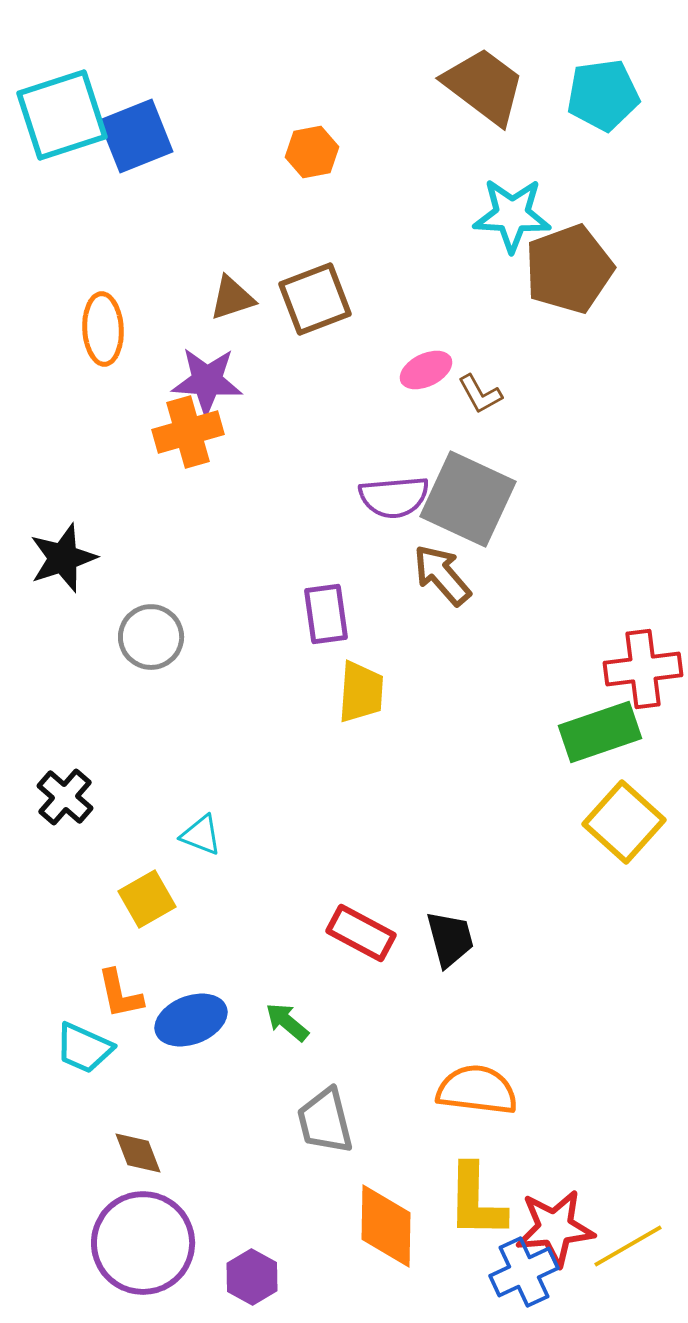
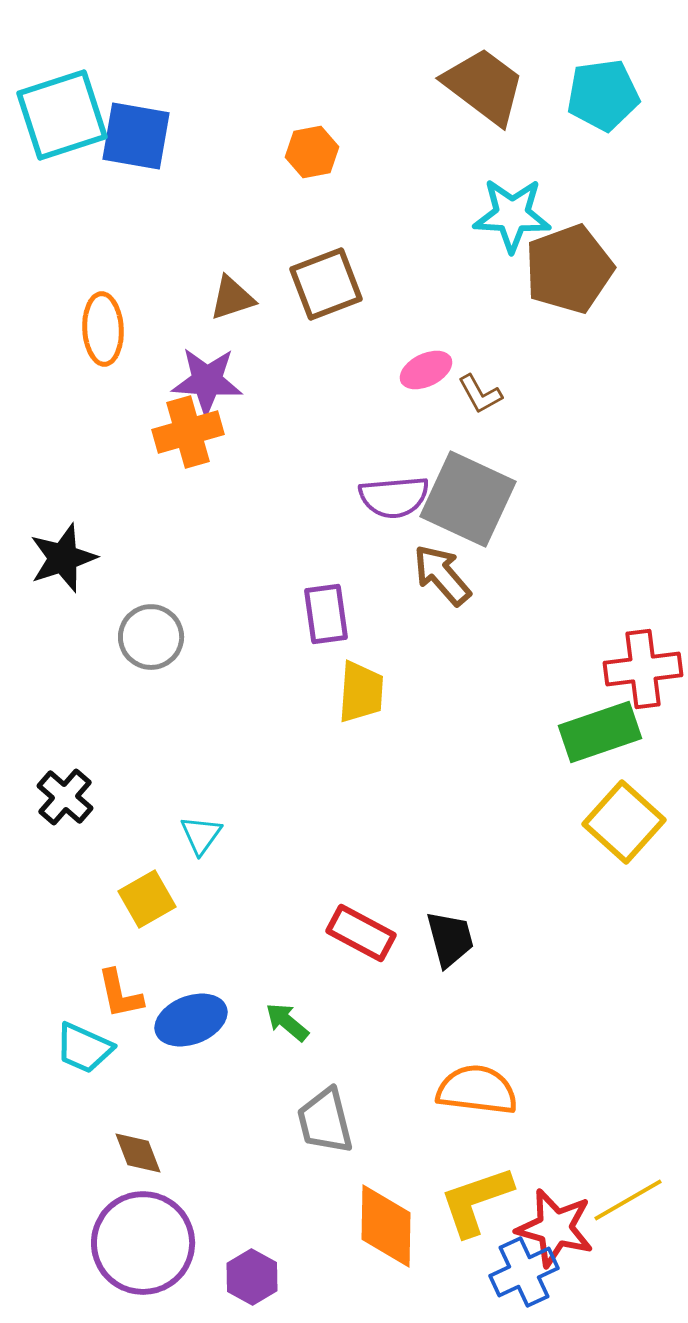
blue square at (136, 136): rotated 32 degrees clockwise
brown square at (315, 299): moved 11 px right, 15 px up
cyan triangle at (201, 835): rotated 45 degrees clockwise
yellow L-shape at (476, 1201): rotated 70 degrees clockwise
red star at (555, 1228): rotated 20 degrees clockwise
yellow line at (628, 1246): moved 46 px up
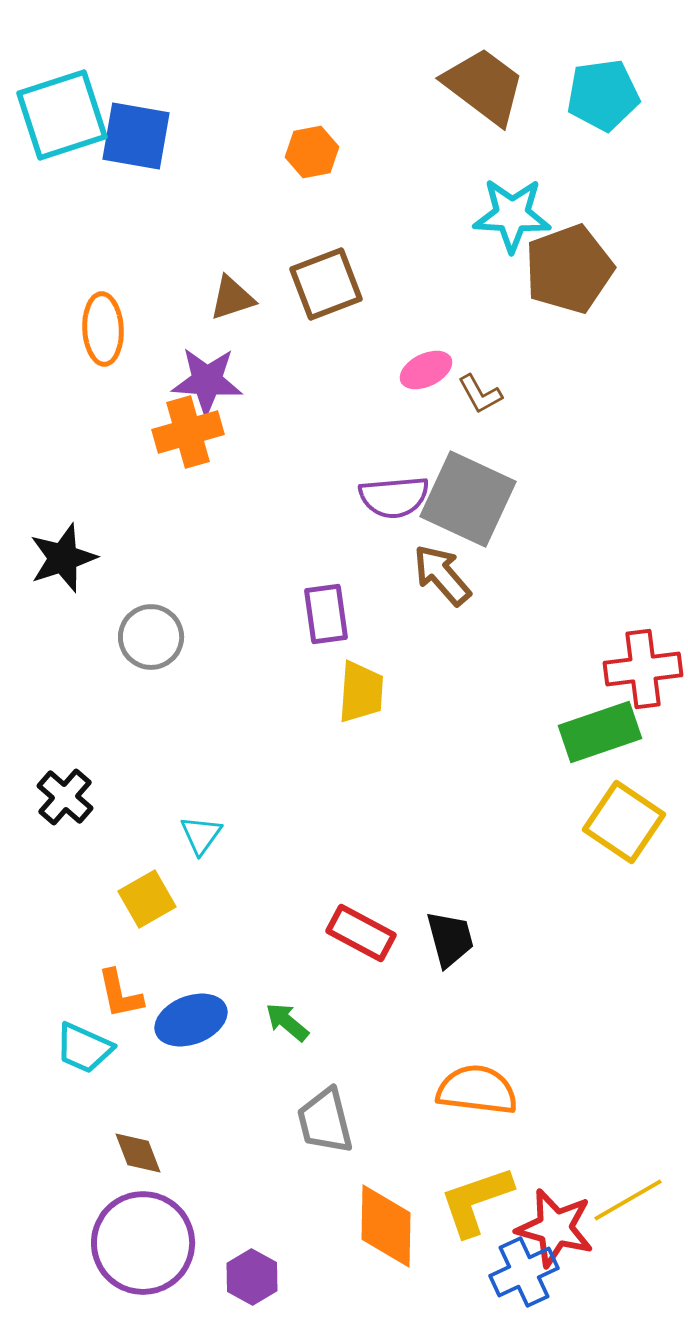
yellow square at (624, 822): rotated 8 degrees counterclockwise
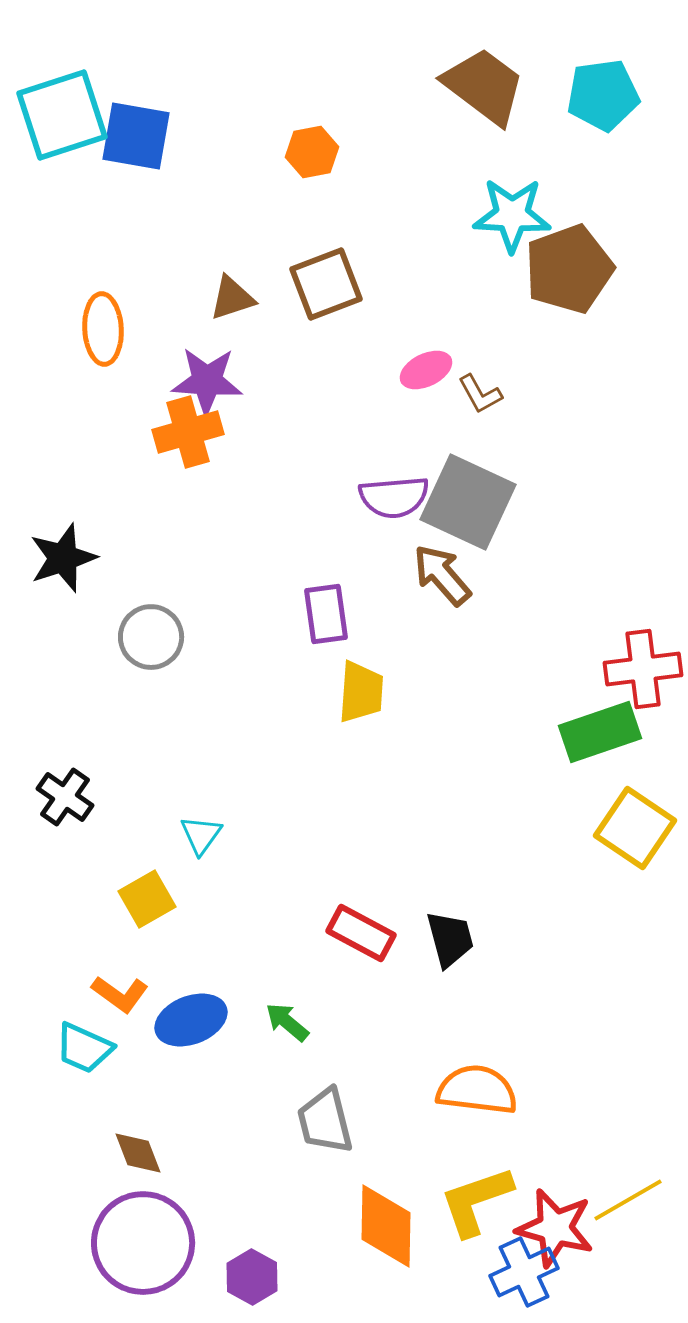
gray square at (468, 499): moved 3 px down
black cross at (65, 797): rotated 6 degrees counterclockwise
yellow square at (624, 822): moved 11 px right, 6 px down
orange L-shape at (120, 994): rotated 42 degrees counterclockwise
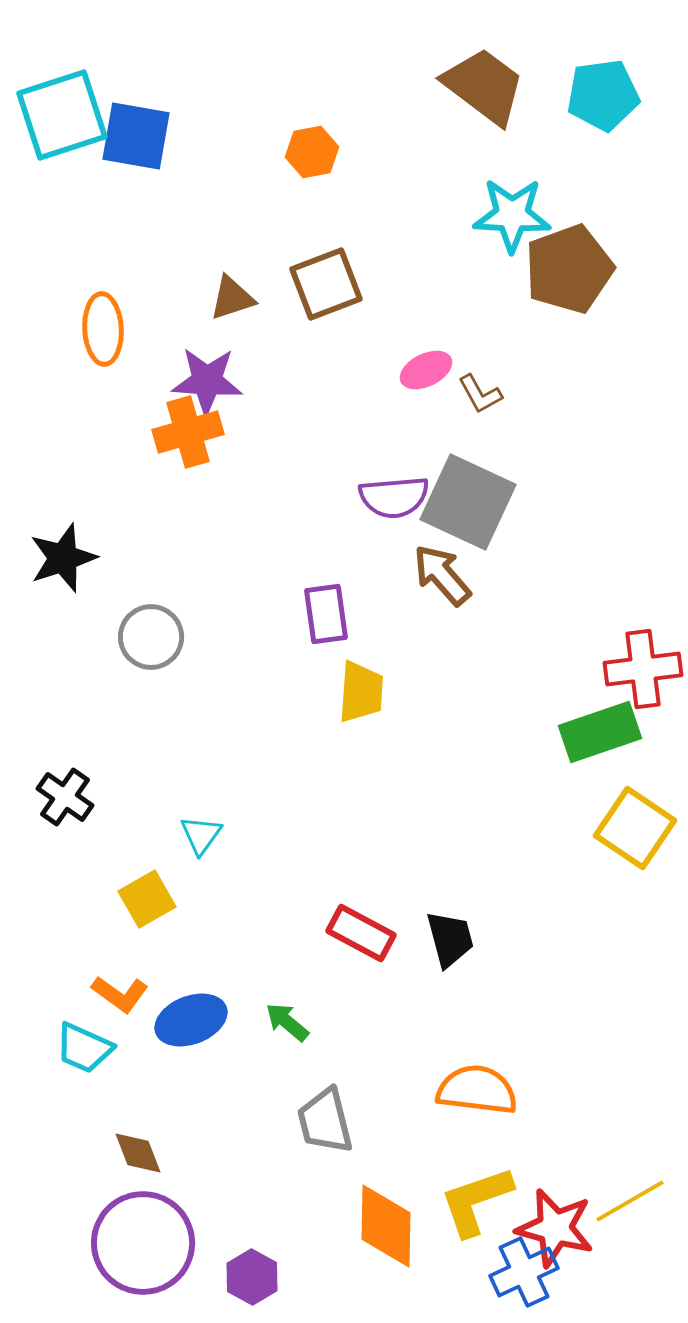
yellow line at (628, 1200): moved 2 px right, 1 px down
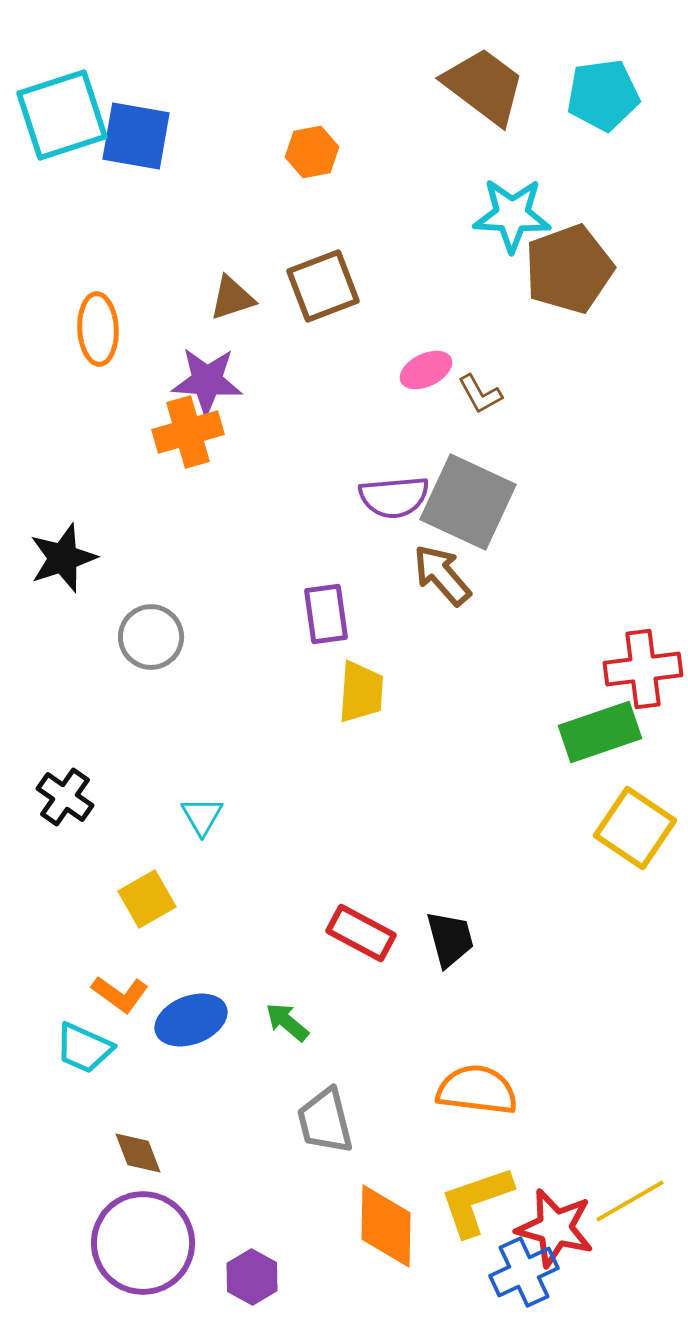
brown square at (326, 284): moved 3 px left, 2 px down
orange ellipse at (103, 329): moved 5 px left
cyan triangle at (201, 835): moved 1 px right, 19 px up; rotated 6 degrees counterclockwise
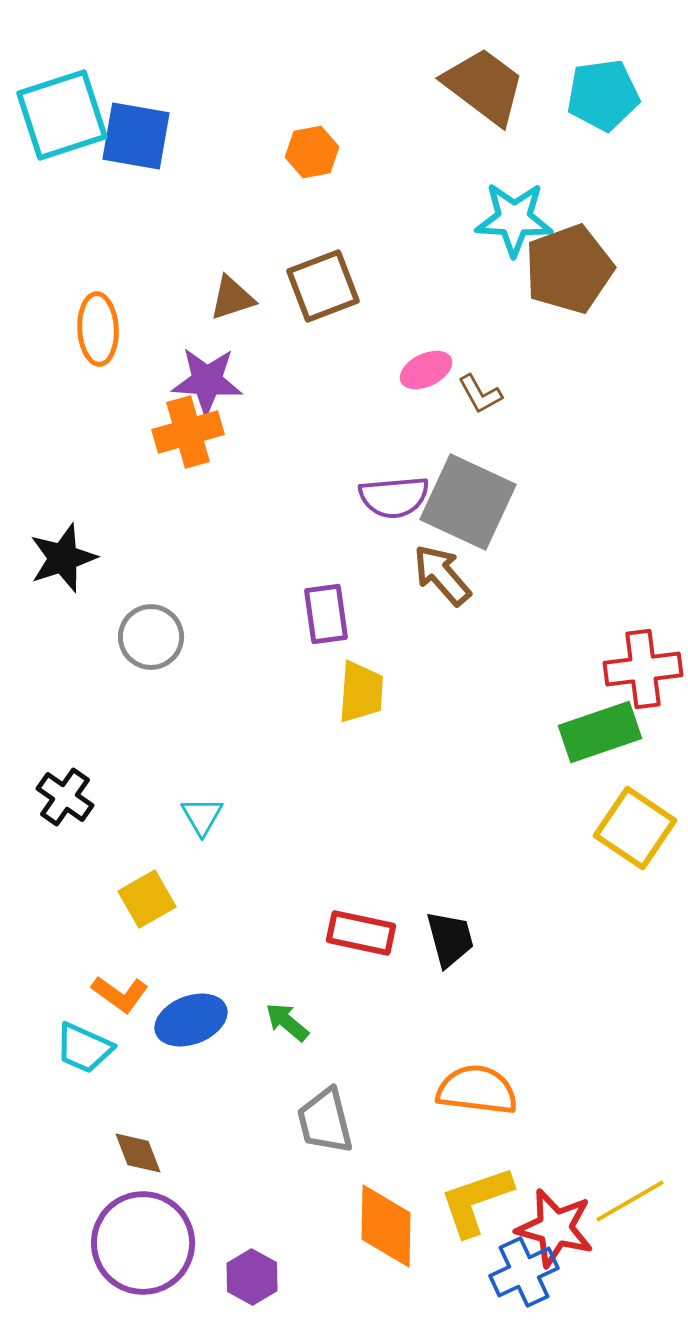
cyan star at (512, 215): moved 2 px right, 4 px down
red rectangle at (361, 933): rotated 16 degrees counterclockwise
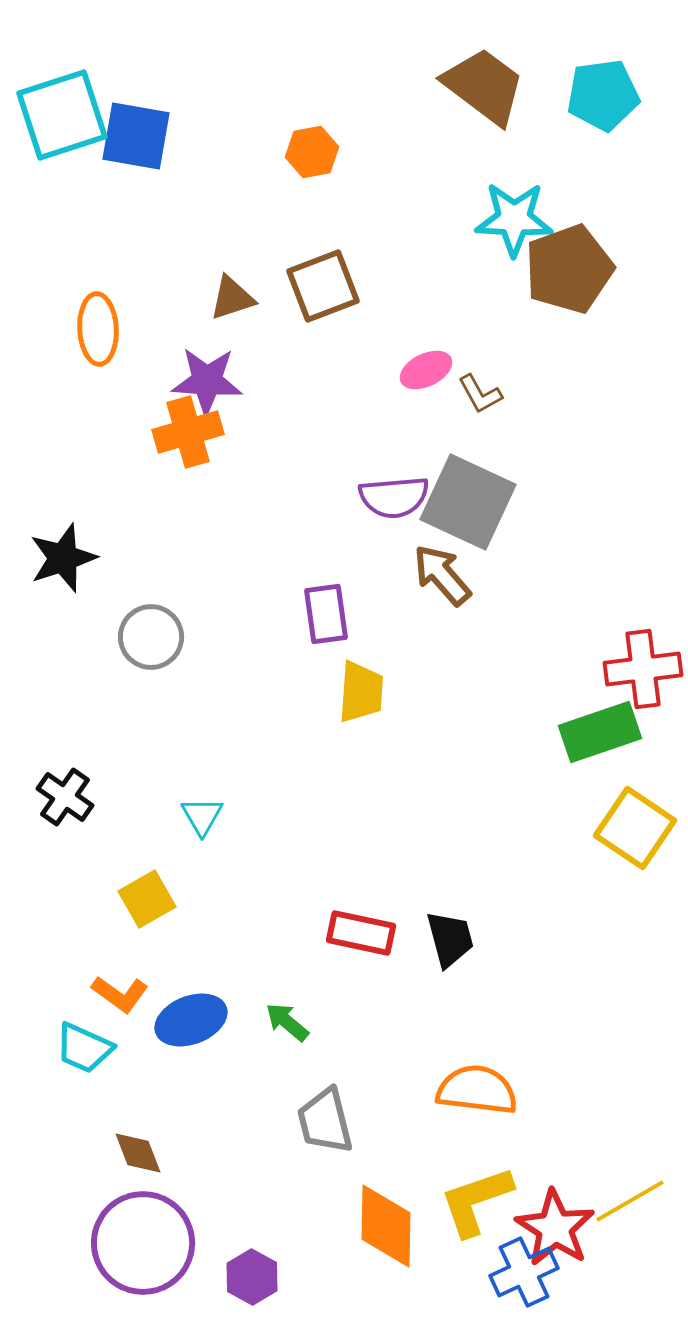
red star at (555, 1228): rotated 18 degrees clockwise
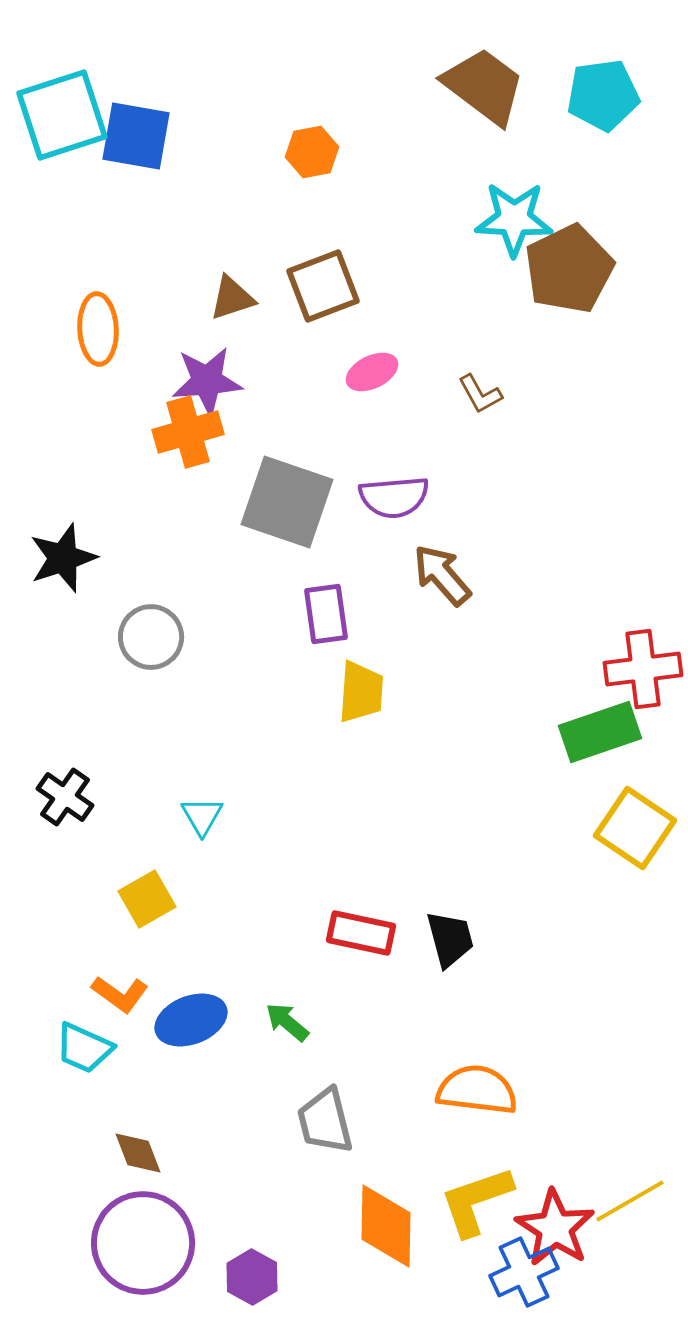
brown pentagon at (569, 269): rotated 6 degrees counterclockwise
pink ellipse at (426, 370): moved 54 px left, 2 px down
purple star at (207, 381): rotated 8 degrees counterclockwise
gray square at (468, 502): moved 181 px left; rotated 6 degrees counterclockwise
